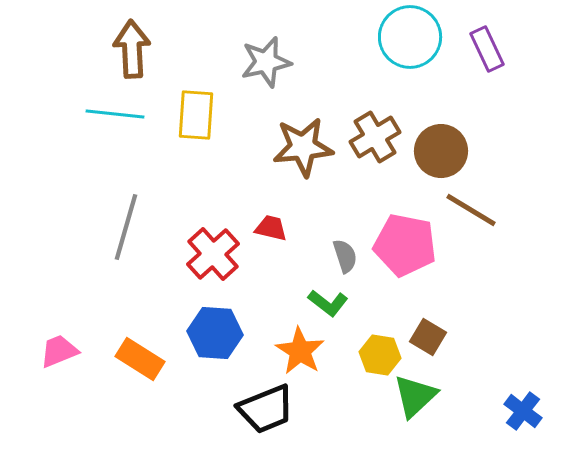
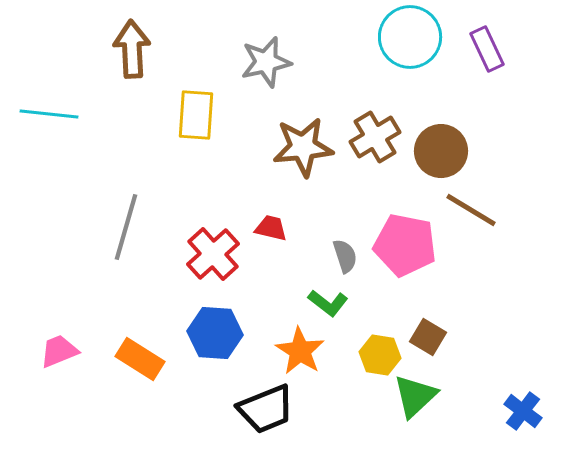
cyan line: moved 66 px left
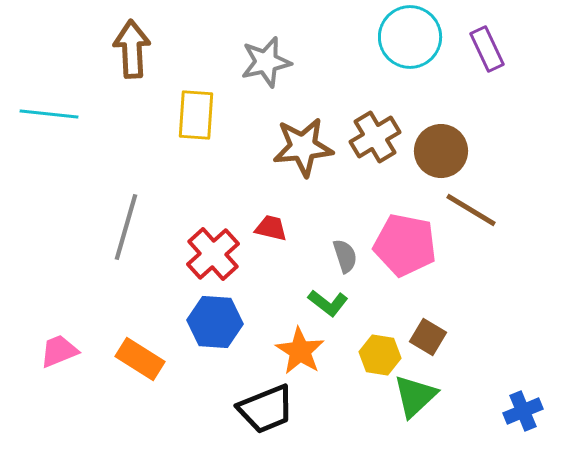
blue hexagon: moved 11 px up
blue cross: rotated 30 degrees clockwise
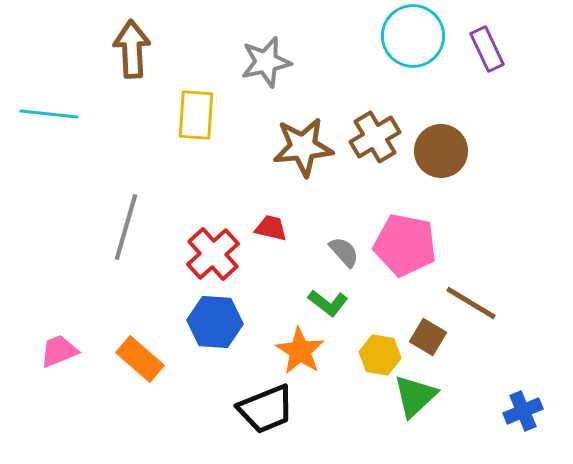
cyan circle: moved 3 px right, 1 px up
brown line: moved 93 px down
gray semicircle: moved 1 px left, 4 px up; rotated 24 degrees counterclockwise
orange rectangle: rotated 9 degrees clockwise
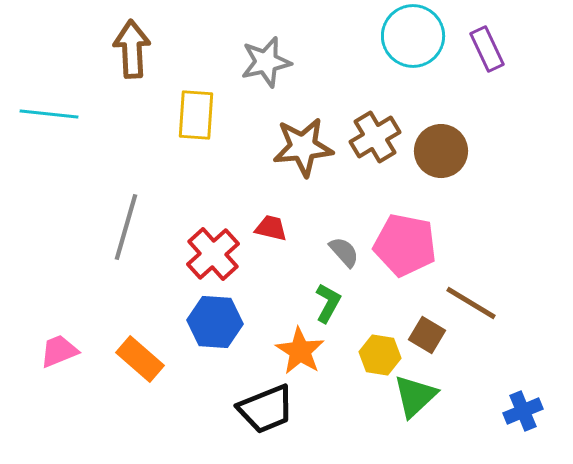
green L-shape: rotated 99 degrees counterclockwise
brown square: moved 1 px left, 2 px up
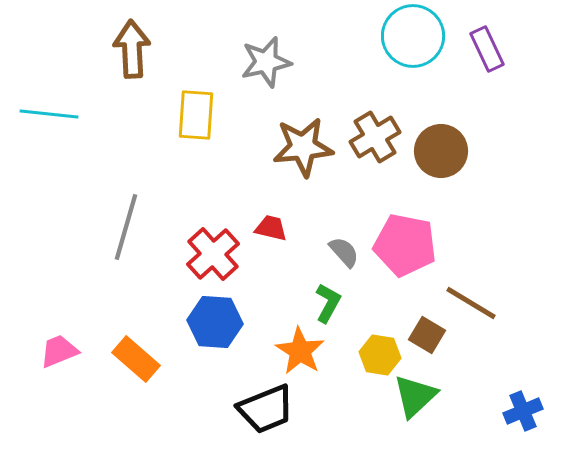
orange rectangle: moved 4 px left
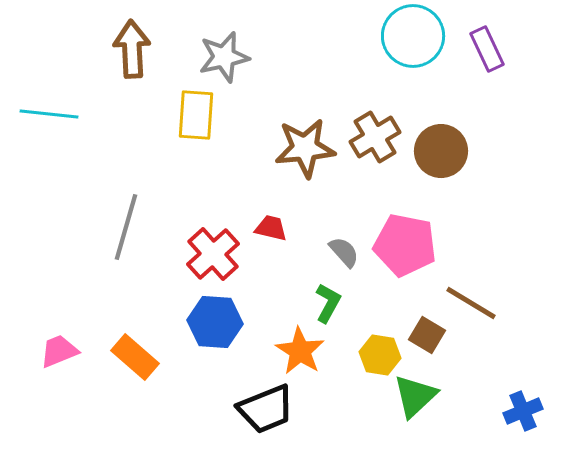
gray star: moved 42 px left, 5 px up
brown star: moved 2 px right, 1 px down
orange rectangle: moved 1 px left, 2 px up
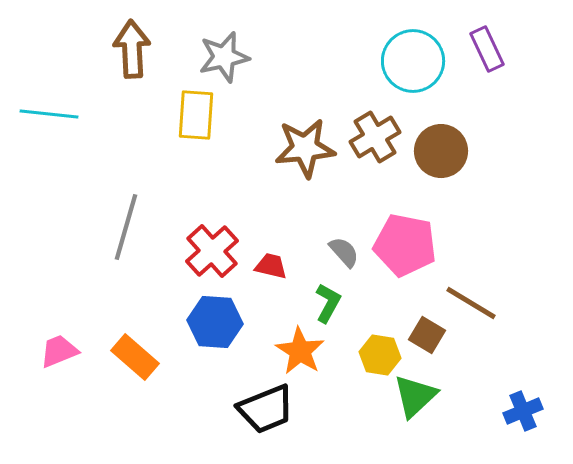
cyan circle: moved 25 px down
red trapezoid: moved 38 px down
red cross: moved 1 px left, 3 px up
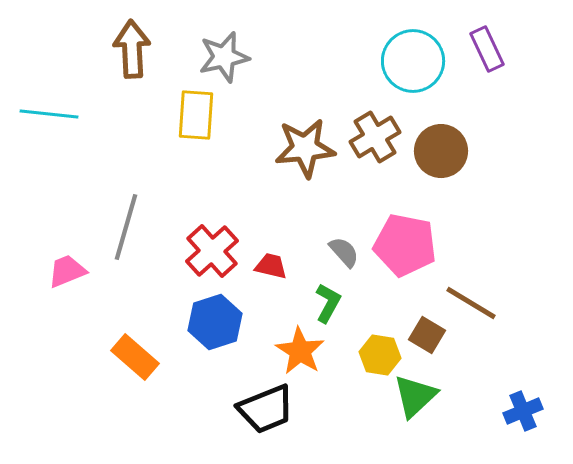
blue hexagon: rotated 22 degrees counterclockwise
pink trapezoid: moved 8 px right, 80 px up
